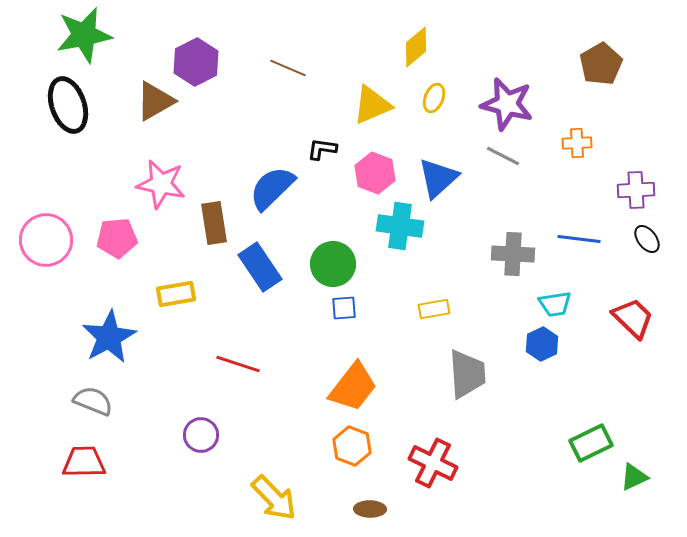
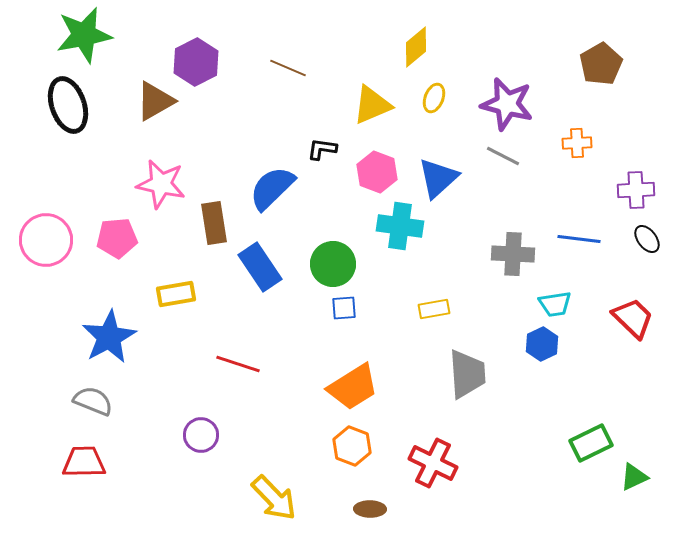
pink hexagon at (375, 173): moved 2 px right, 1 px up
orange trapezoid at (353, 387): rotated 20 degrees clockwise
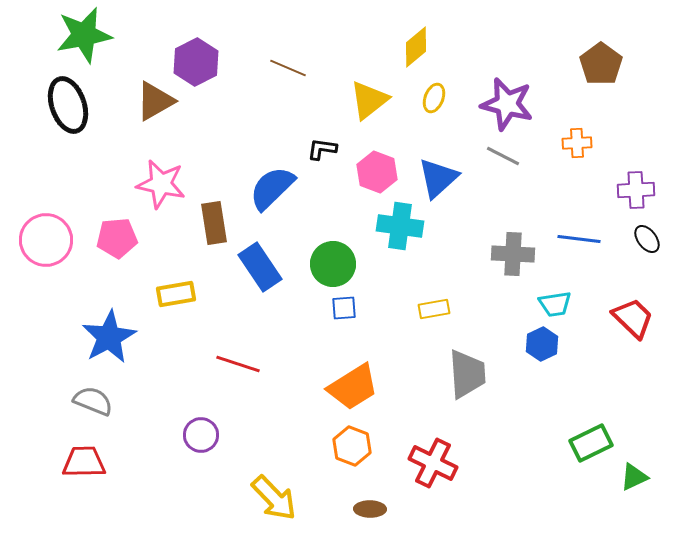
brown pentagon at (601, 64): rotated 6 degrees counterclockwise
yellow triangle at (372, 105): moved 3 px left, 5 px up; rotated 15 degrees counterclockwise
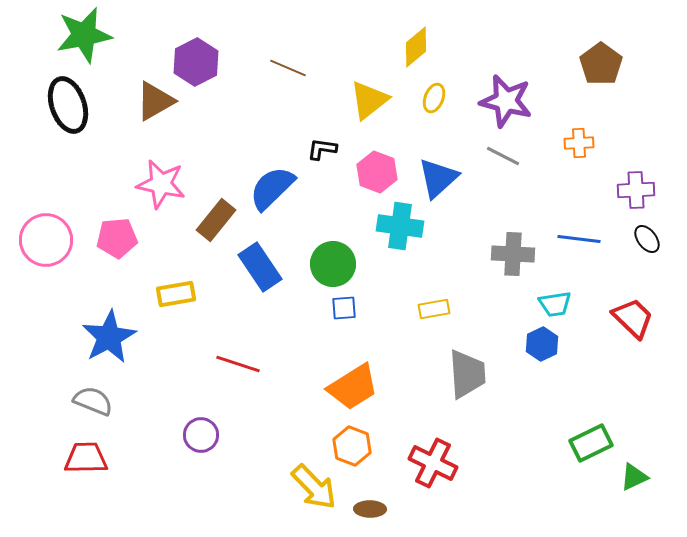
purple star at (507, 104): moved 1 px left, 3 px up
orange cross at (577, 143): moved 2 px right
brown rectangle at (214, 223): moved 2 px right, 3 px up; rotated 48 degrees clockwise
red trapezoid at (84, 462): moved 2 px right, 4 px up
yellow arrow at (274, 498): moved 40 px right, 11 px up
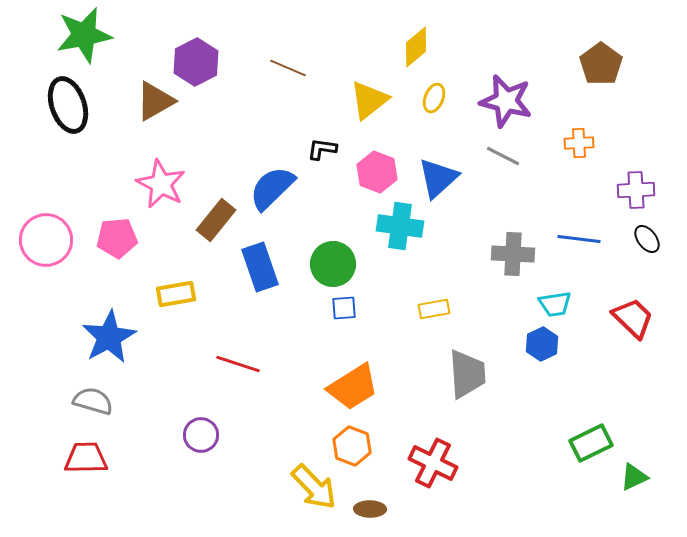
pink star at (161, 184): rotated 15 degrees clockwise
blue rectangle at (260, 267): rotated 15 degrees clockwise
gray semicircle at (93, 401): rotated 6 degrees counterclockwise
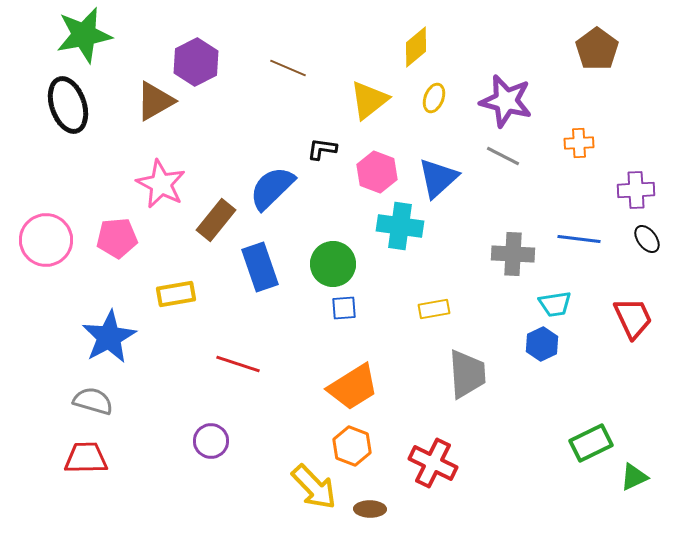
brown pentagon at (601, 64): moved 4 px left, 15 px up
red trapezoid at (633, 318): rotated 21 degrees clockwise
purple circle at (201, 435): moved 10 px right, 6 px down
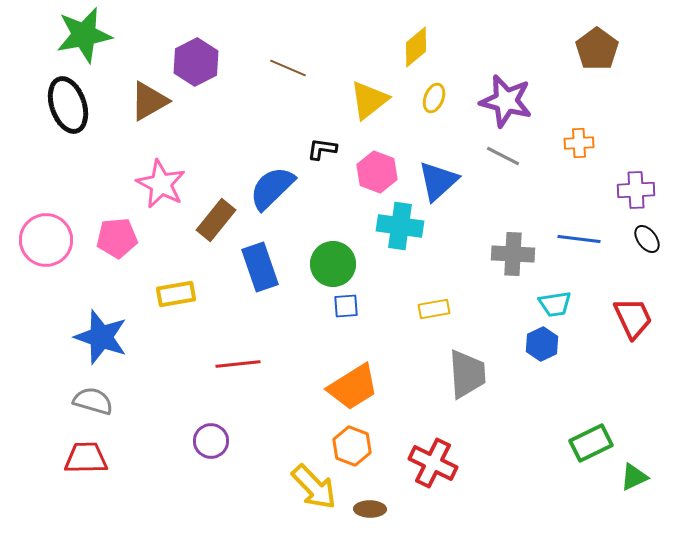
brown triangle at (155, 101): moved 6 px left
blue triangle at (438, 178): moved 3 px down
blue square at (344, 308): moved 2 px right, 2 px up
blue star at (109, 337): moved 8 px left; rotated 24 degrees counterclockwise
red line at (238, 364): rotated 24 degrees counterclockwise
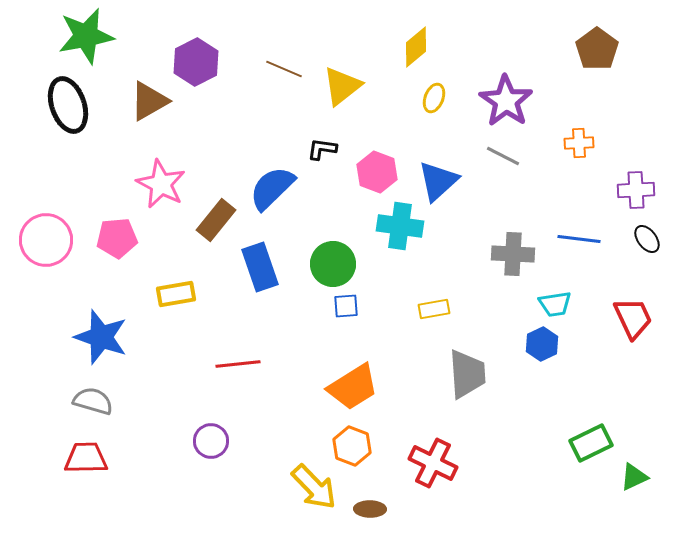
green star at (84, 35): moved 2 px right, 1 px down
brown line at (288, 68): moved 4 px left, 1 px down
yellow triangle at (369, 100): moved 27 px left, 14 px up
purple star at (506, 101): rotated 20 degrees clockwise
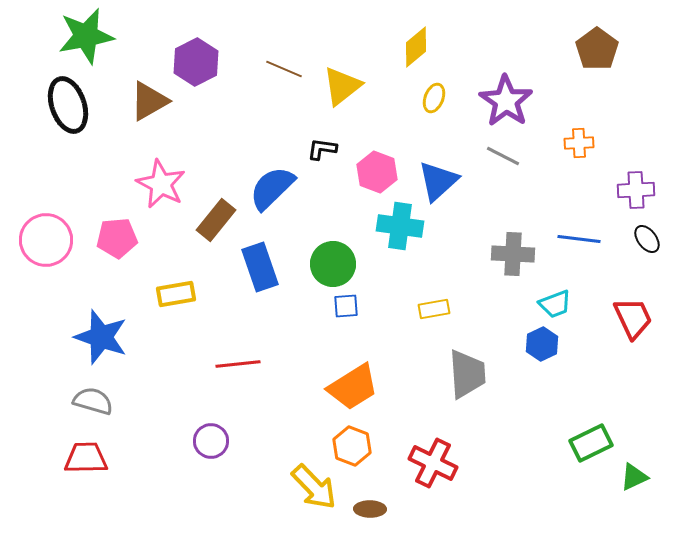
cyan trapezoid at (555, 304): rotated 12 degrees counterclockwise
